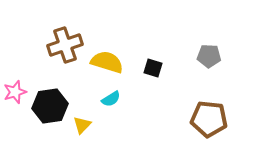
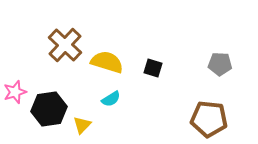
brown cross: rotated 28 degrees counterclockwise
gray pentagon: moved 11 px right, 8 px down
black hexagon: moved 1 px left, 3 px down
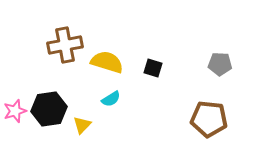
brown cross: rotated 36 degrees clockwise
pink star: moved 19 px down
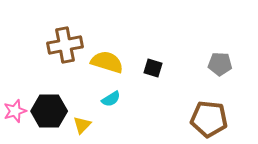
black hexagon: moved 2 px down; rotated 8 degrees clockwise
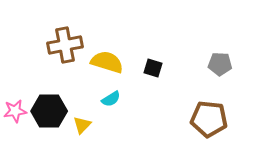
pink star: rotated 10 degrees clockwise
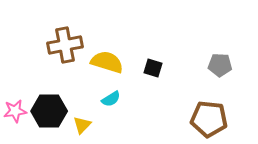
gray pentagon: moved 1 px down
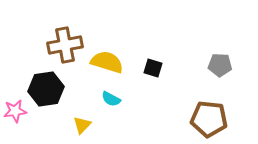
cyan semicircle: rotated 60 degrees clockwise
black hexagon: moved 3 px left, 22 px up; rotated 8 degrees counterclockwise
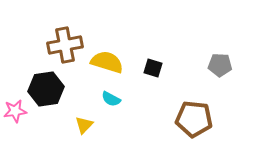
brown pentagon: moved 15 px left
yellow triangle: moved 2 px right
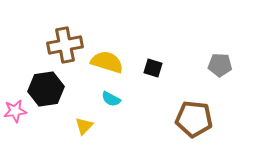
yellow triangle: moved 1 px down
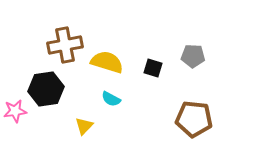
gray pentagon: moved 27 px left, 9 px up
